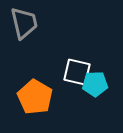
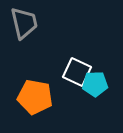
white square: rotated 12 degrees clockwise
orange pentagon: rotated 20 degrees counterclockwise
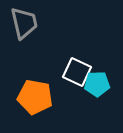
cyan pentagon: moved 2 px right
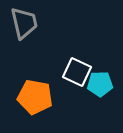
cyan pentagon: moved 3 px right
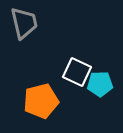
orange pentagon: moved 6 px right, 4 px down; rotated 24 degrees counterclockwise
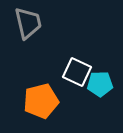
gray trapezoid: moved 4 px right
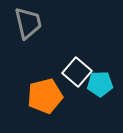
white square: rotated 16 degrees clockwise
orange pentagon: moved 4 px right, 5 px up
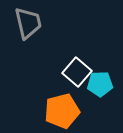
orange pentagon: moved 17 px right, 15 px down
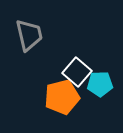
gray trapezoid: moved 1 px right, 12 px down
orange pentagon: moved 14 px up
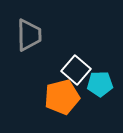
gray trapezoid: rotated 12 degrees clockwise
white square: moved 1 px left, 2 px up
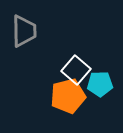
gray trapezoid: moved 5 px left, 4 px up
orange pentagon: moved 6 px right, 1 px up
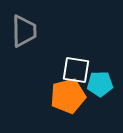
white square: rotated 32 degrees counterclockwise
